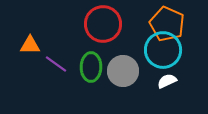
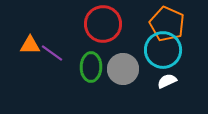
purple line: moved 4 px left, 11 px up
gray circle: moved 2 px up
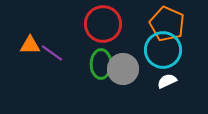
green ellipse: moved 10 px right, 3 px up
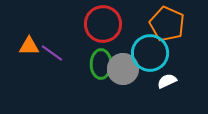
orange triangle: moved 1 px left, 1 px down
cyan circle: moved 13 px left, 3 px down
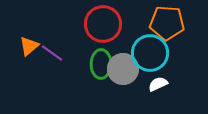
orange pentagon: moved 1 px up; rotated 20 degrees counterclockwise
orange triangle: rotated 40 degrees counterclockwise
white semicircle: moved 9 px left, 3 px down
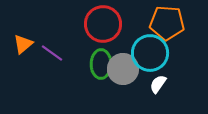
orange triangle: moved 6 px left, 2 px up
white semicircle: rotated 30 degrees counterclockwise
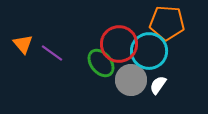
red circle: moved 16 px right, 20 px down
orange triangle: rotated 30 degrees counterclockwise
cyan circle: moved 1 px left, 2 px up
green ellipse: moved 1 px up; rotated 40 degrees counterclockwise
gray circle: moved 8 px right, 11 px down
white semicircle: moved 1 px down
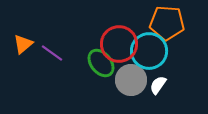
orange triangle: rotated 30 degrees clockwise
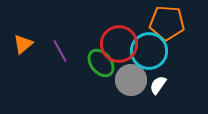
purple line: moved 8 px right, 2 px up; rotated 25 degrees clockwise
